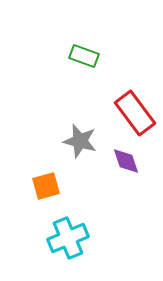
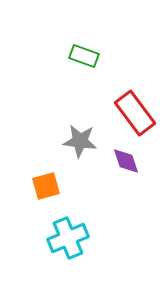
gray star: rotated 8 degrees counterclockwise
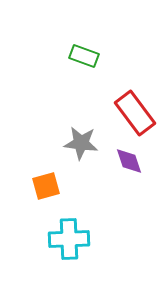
gray star: moved 1 px right, 2 px down
purple diamond: moved 3 px right
cyan cross: moved 1 px right, 1 px down; rotated 21 degrees clockwise
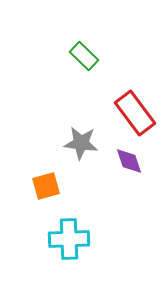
green rectangle: rotated 24 degrees clockwise
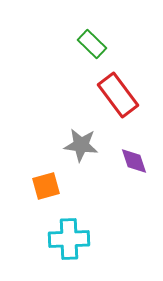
green rectangle: moved 8 px right, 12 px up
red rectangle: moved 17 px left, 18 px up
gray star: moved 2 px down
purple diamond: moved 5 px right
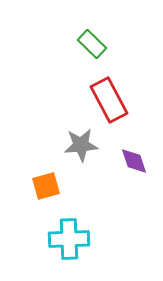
red rectangle: moved 9 px left, 5 px down; rotated 9 degrees clockwise
gray star: rotated 12 degrees counterclockwise
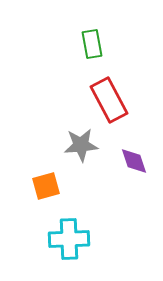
green rectangle: rotated 36 degrees clockwise
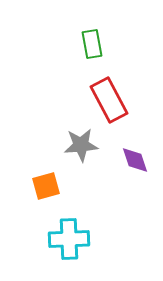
purple diamond: moved 1 px right, 1 px up
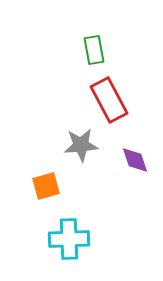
green rectangle: moved 2 px right, 6 px down
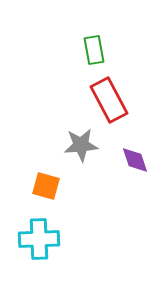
orange square: rotated 32 degrees clockwise
cyan cross: moved 30 px left
